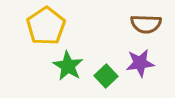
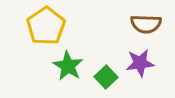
green square: moved 1 px down
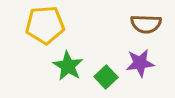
yellow pentagon: moved 1 px left, 1 px up; rotated 30 degrees clockwise
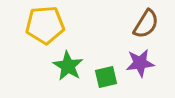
brown semicircle: rotated 60 degrees counterclockwise
green square: rotated 30 degrees clockwise
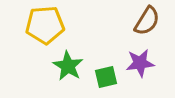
brown semicircle: moved 1 px right, 3 px up
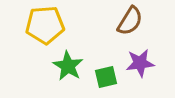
brown semicircle: moved 17 px left
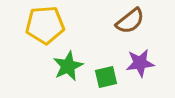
brown semicircle: rotated 20 degrees clockwise
green star: rotated 16 degrees clockwise
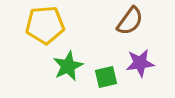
brown semicircle: rotated 16 degrees counterclockwise
